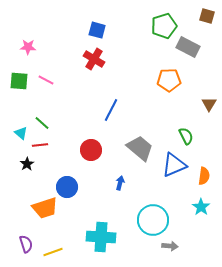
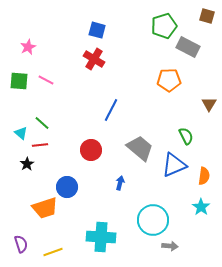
pink star: rotated 28 degrees counterclockwise
purple semicircle: moved 5 px left
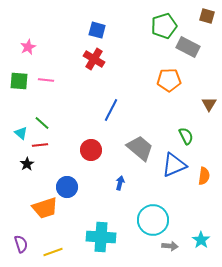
pink line: rotated 21 degrees counterclockwise
cyan star: moved 33 px down
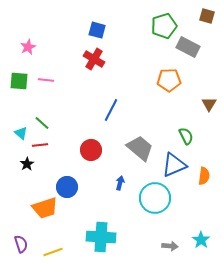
cyan circle: moved 2 px right, 22 px up
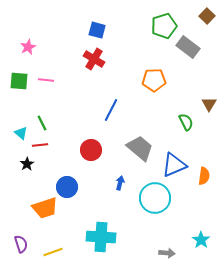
brown square: rotated 28 degrees clockwise
gray rectangle: rotated 10 degrees clockwise
orange pentagon: moved 15 px left
green line: rotated 21 degrees clockwise
green semicircle: moved 14 px up
gray arrow: moved 3 px left, 7 px down
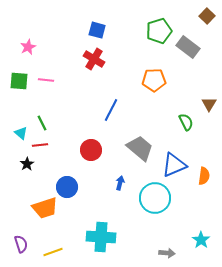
green pentagon: moved 5 px left, 5 px down
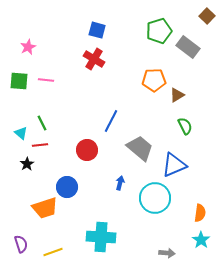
brown triangle: moved 32 px left, 9 px up; rotated 28 degrees clockwise
blue line: moved 11 px down
green semicircle: moved 1 px left, 4 px down
red circle: moved 4 px left
orange semicircle: moved 4 px left, 37 px down
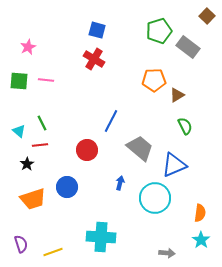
cyan triangle: moved 2 px left, 2 px up
orange trapezoid: moved 12 px left, 9 px up
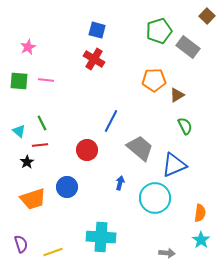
black star: moved 2 px up
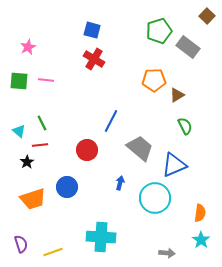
blue square: moved 5 px left
